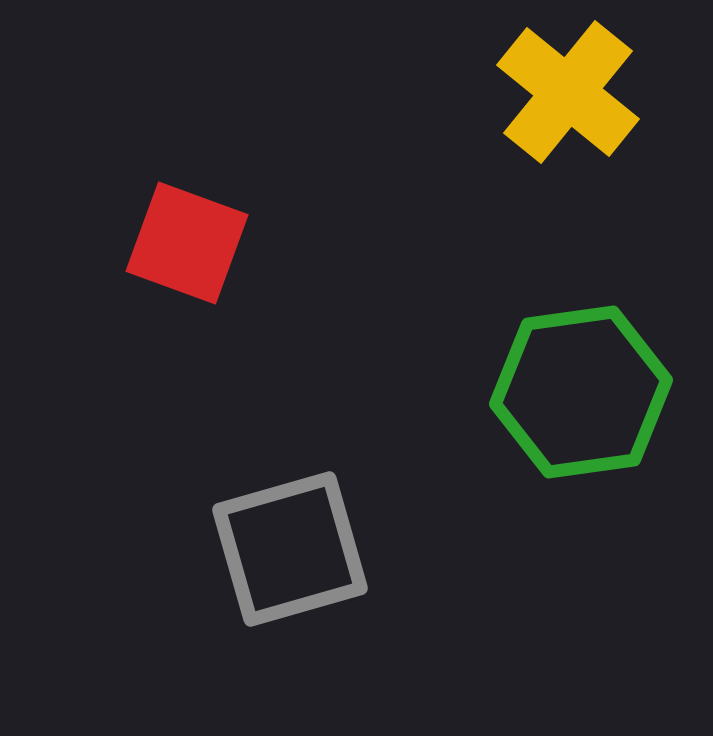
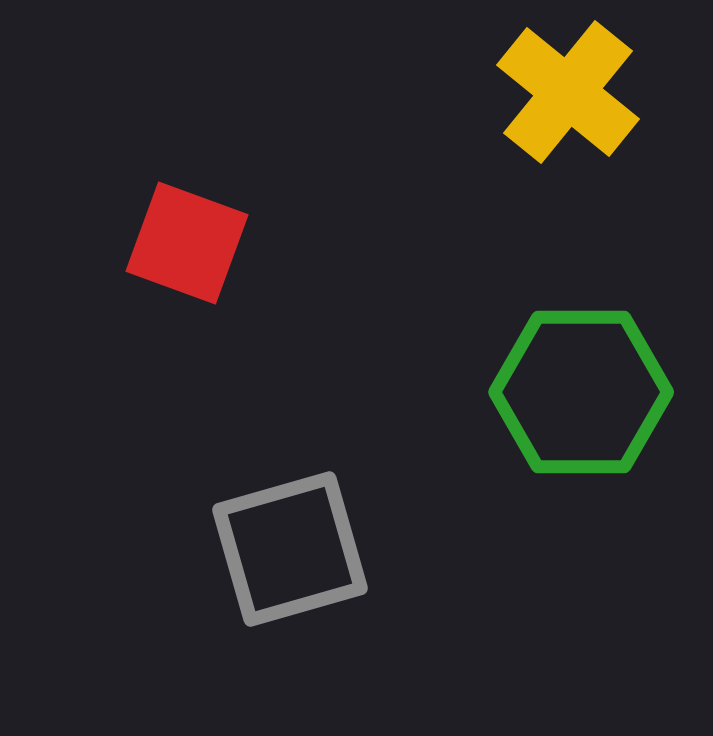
green hexagon: rotated 8 degrees clockwise
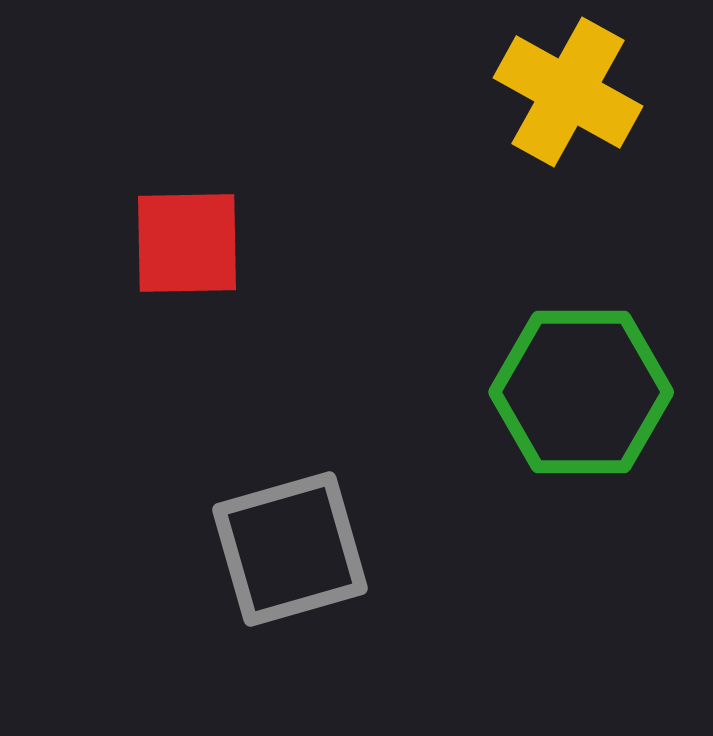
yellow cross: rotated 10 degrees counterclockwise
red square: rotated 21 degrees counterclockwise
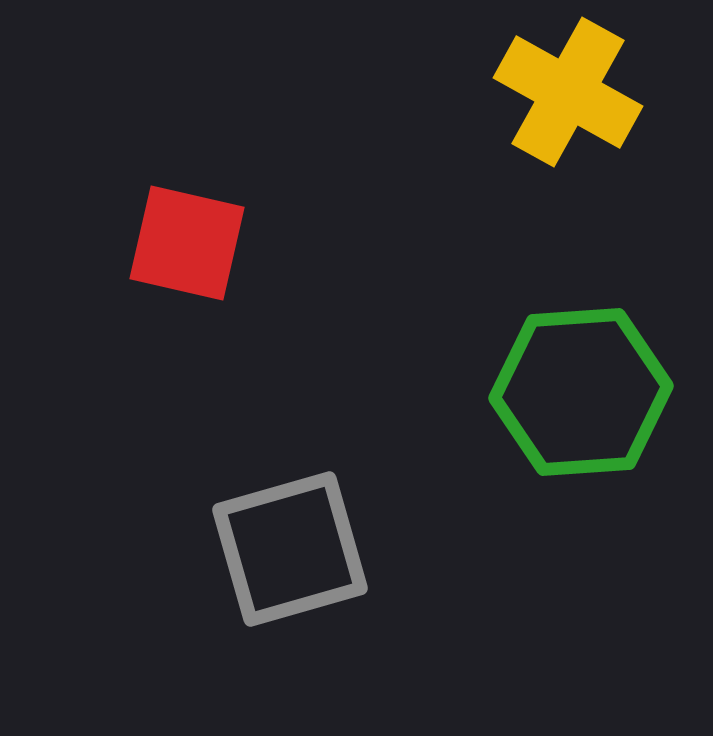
red square: rotated 14 degrees clockwise
green hexagon: rotated 4 degrees counterclockwise
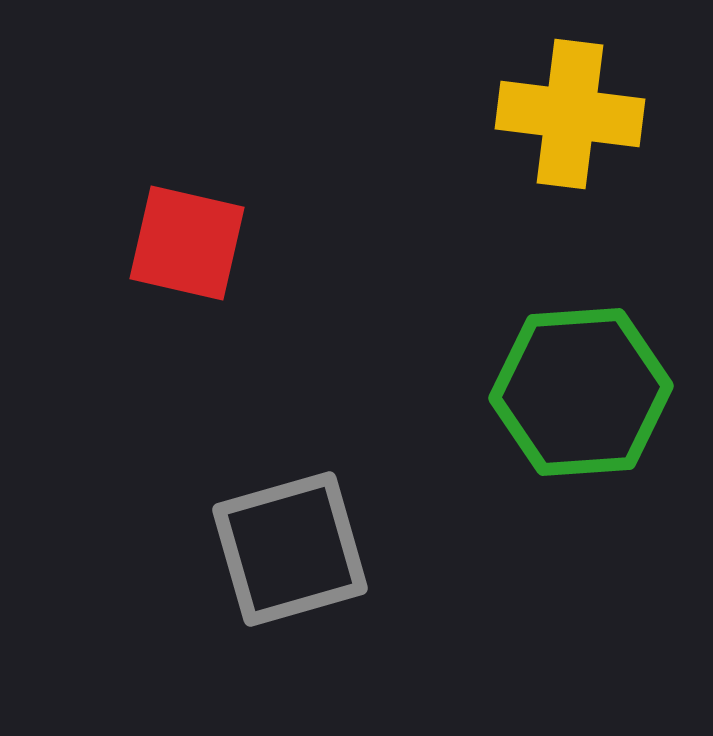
yellow cross: moved 2 px right, 22 px down; rotated 22 degrees counterclockwise
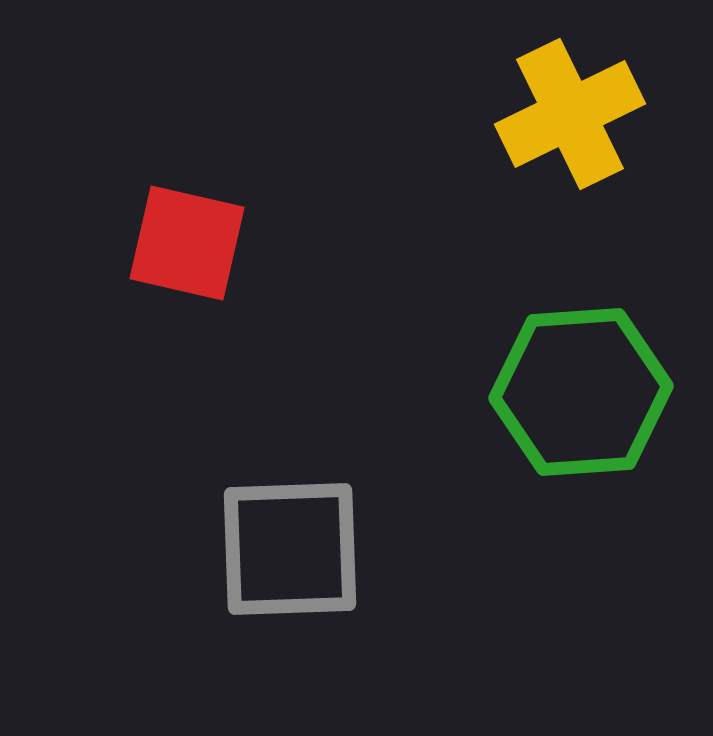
yellow cross: rotated 33 degrees counterclockwise
gray square: rotated 14 degrees clockwise
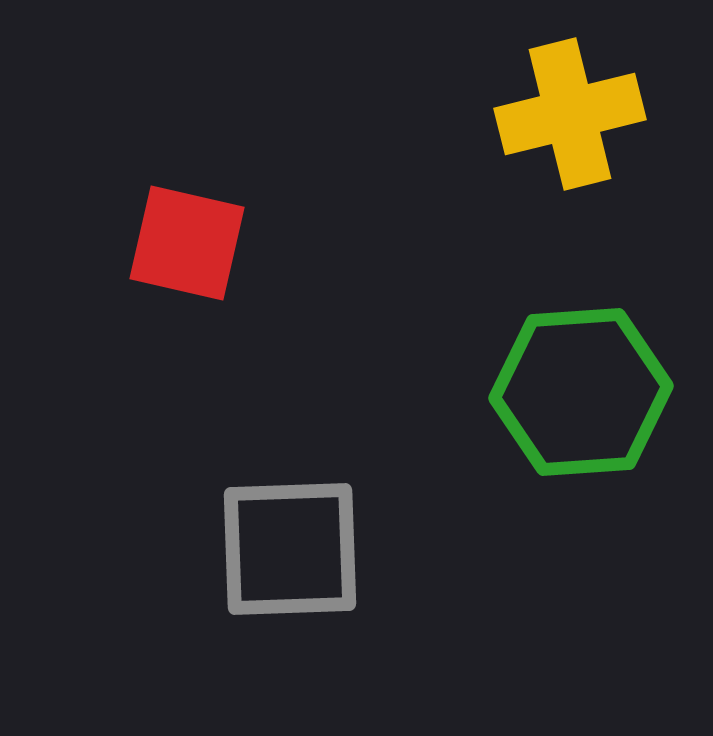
yellow cross: rotated 12 degrees clockwise
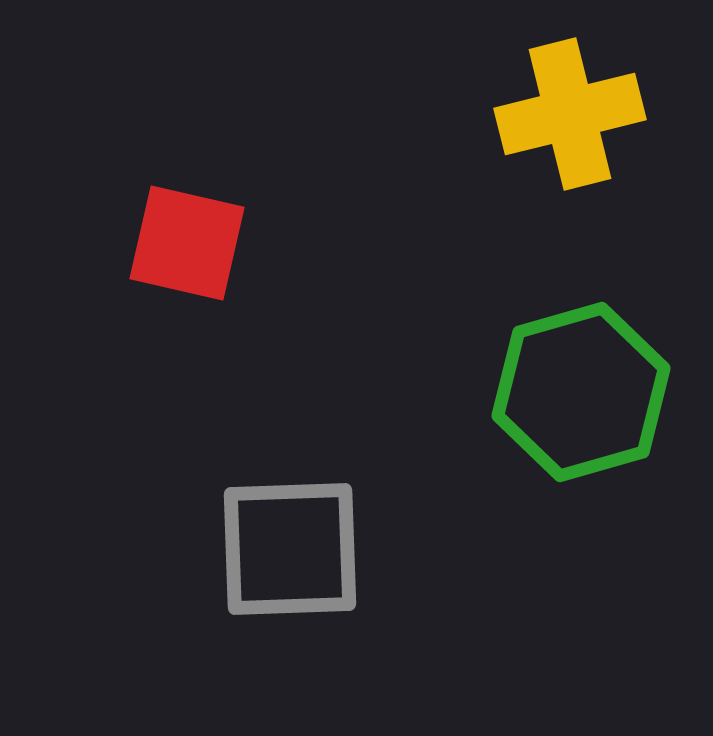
green hexagon: rotated 12 degrees counterclockwise
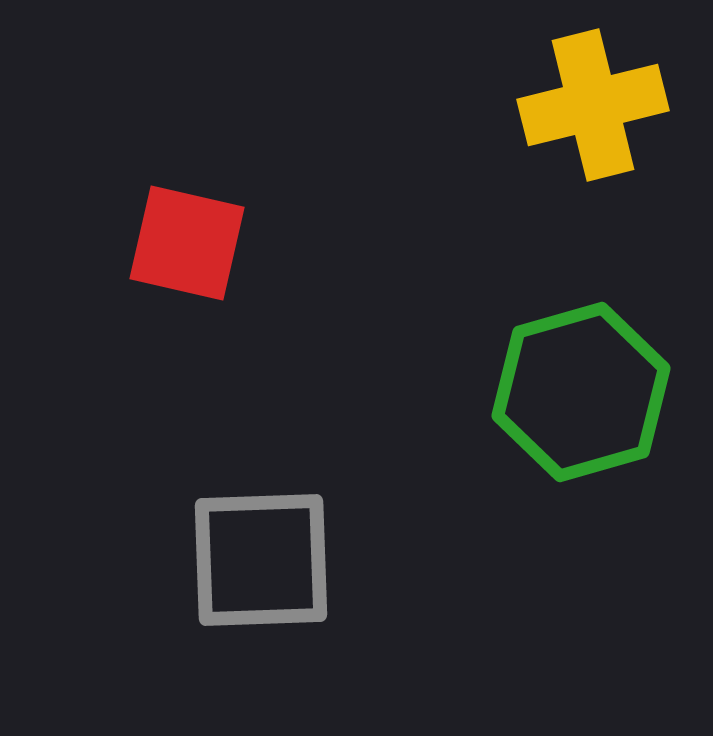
yellow cross: moved 23 px right, 9 px up
gray square: moved 29 px left, 11 px down
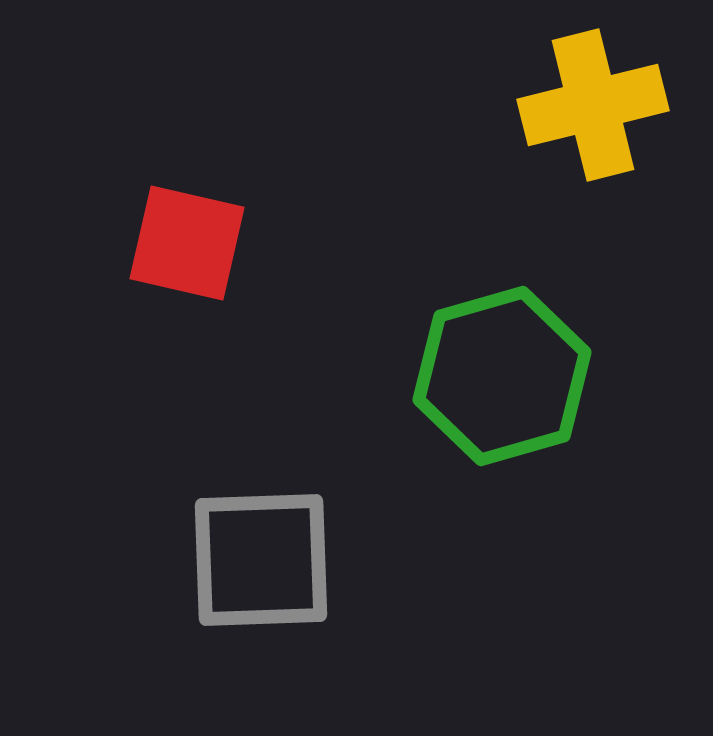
green hexagon: moved 79 px left, 16 px up
